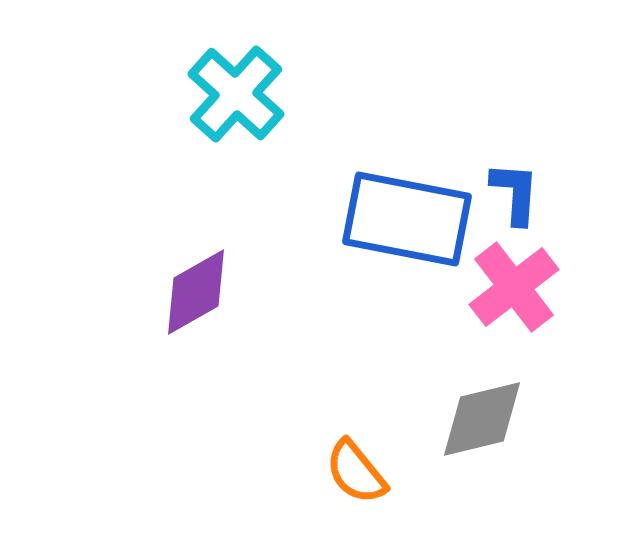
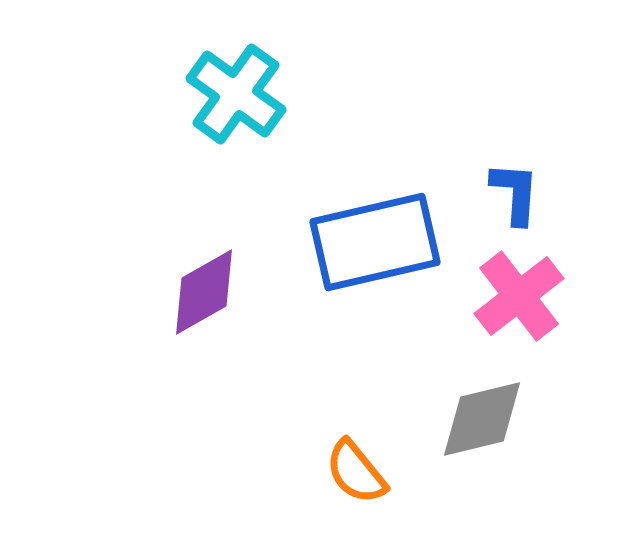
cyan cross: rotated 6 degrees counterclockwise
blue rectangle: moved 32 px left, 23 px down; rotated 24 degrees counterclockwise
pink cross: moved 5 px right, 9 px down
purple diamond: moved 8 px right
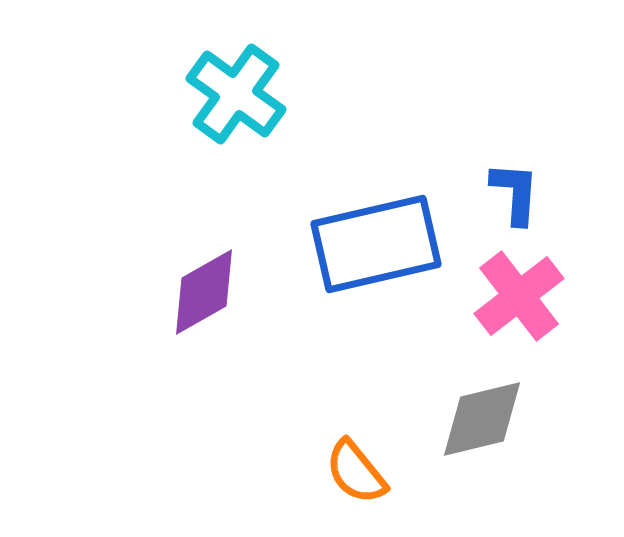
blue rectangle: moved 1 px right, 2 px down
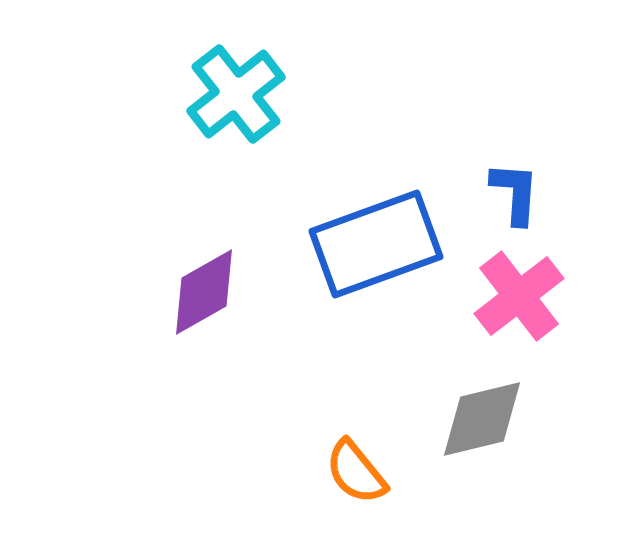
cyan cross: rotated 16 degrees clockwise
blue rectangle: rotated 7 degrees counterclockwise
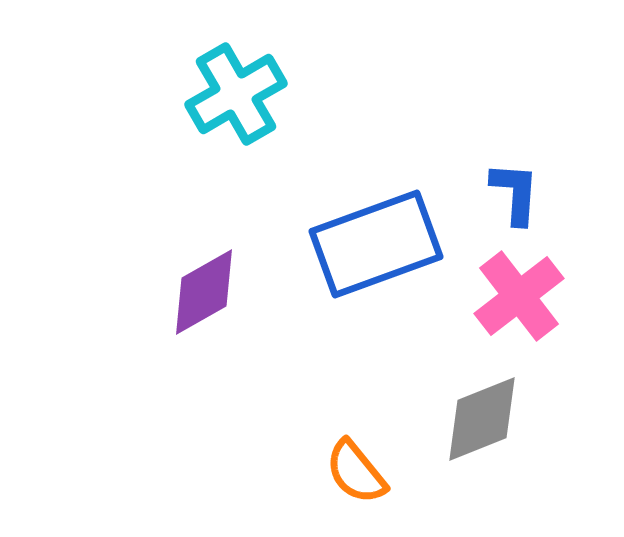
cyan cross: rotated 8 degrees clockwise
gray diamond: rotated 8 degrees counterclockwise
